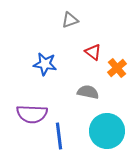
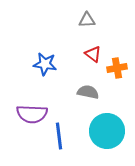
gray triangle: moved 17 px right; rotated 18 degrees clockwise
red triangle: moved 2 px down
orange cross: rotated 30 degrees clockwise
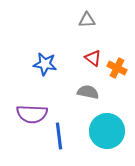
red triangle: moved 4 px down
orange cross: rotated 36 degrees clockwise
